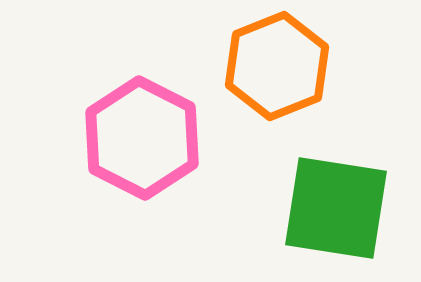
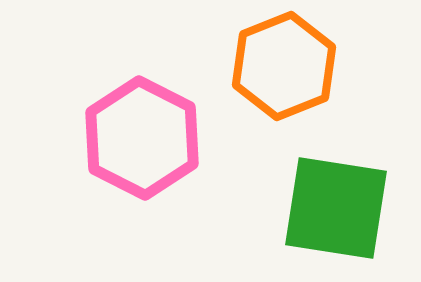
orange hexagon: moved 7 px right
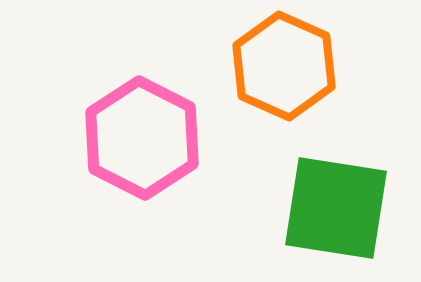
orange hexagon: rotated 14 degrees counterclockwise
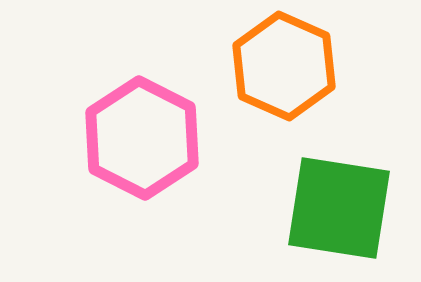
green square: moved 3 px right
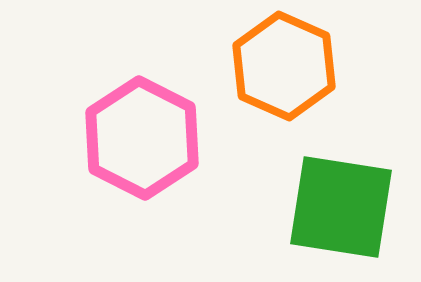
green square: moved 2 px right, 1 px up
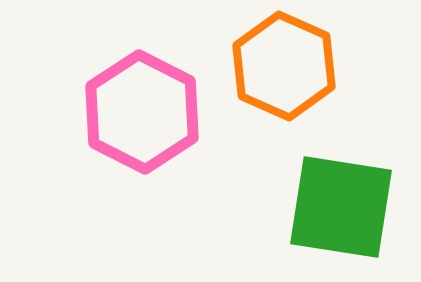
pink hexagon: moved 26 px up
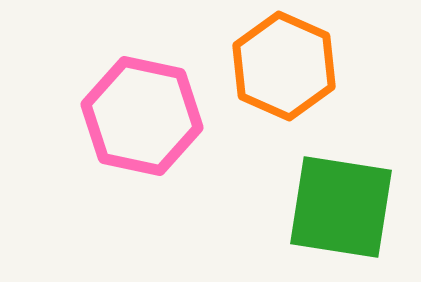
pink hexagon: moved 4 px down; rotated 15 degrees counterclockwise
